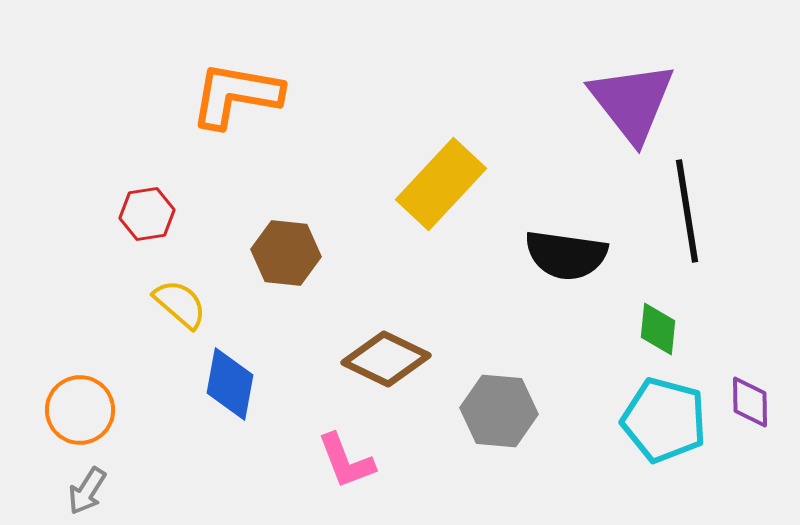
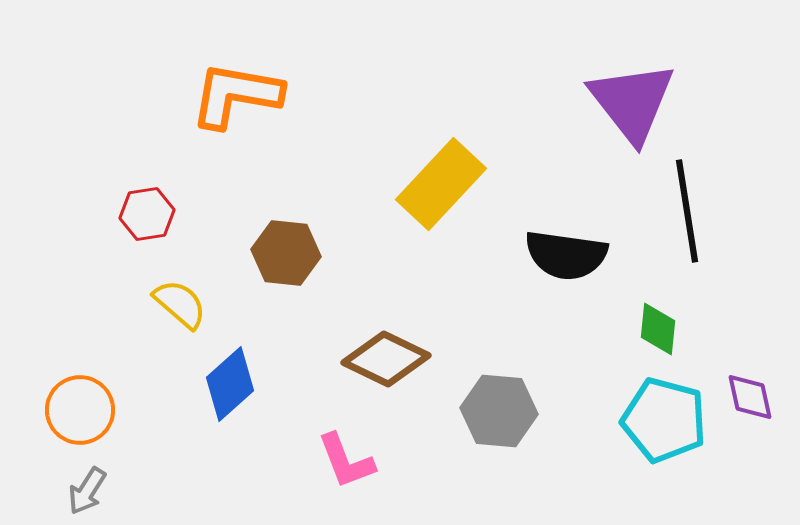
blue diamond: rotated 38 degrees clockwise
purple diamond: moved 5 px up; rotated 12 degrees counterclockwise
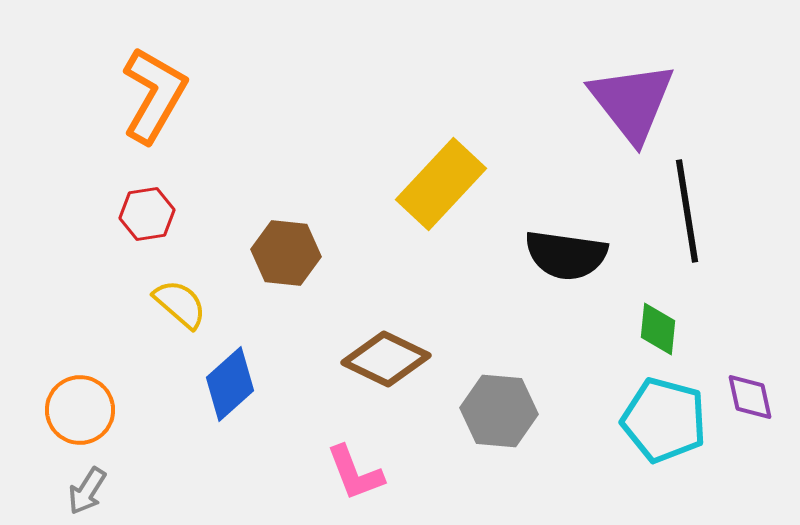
orange L-shape: moved 82 px left; rotated 110 degrees clockwise
pink L-shape: moved 9 px right, 12 px down
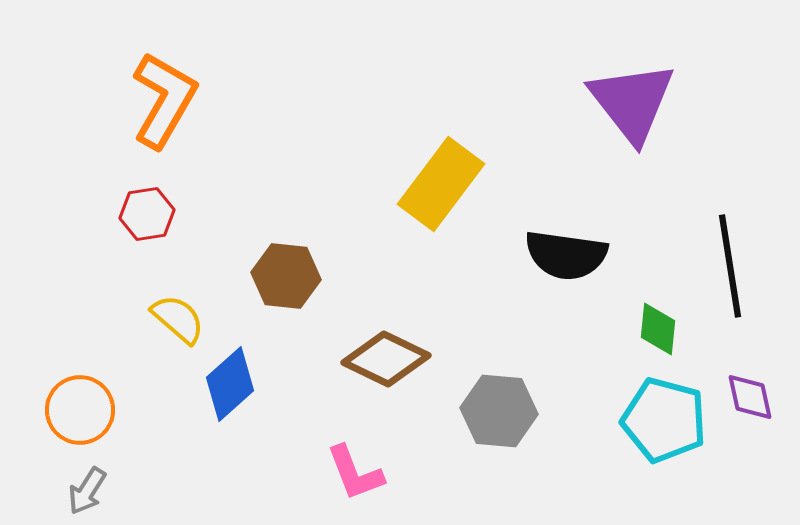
orange L-shape: moved 10 px right, 5 px down
yellow rectangle: rotated 6 degrees counterclockwise
black line: moved 43 px right, 55 px down
brown hexagon: moved 23 px down
yellow semicircle: moved 2 px left, 15 px down
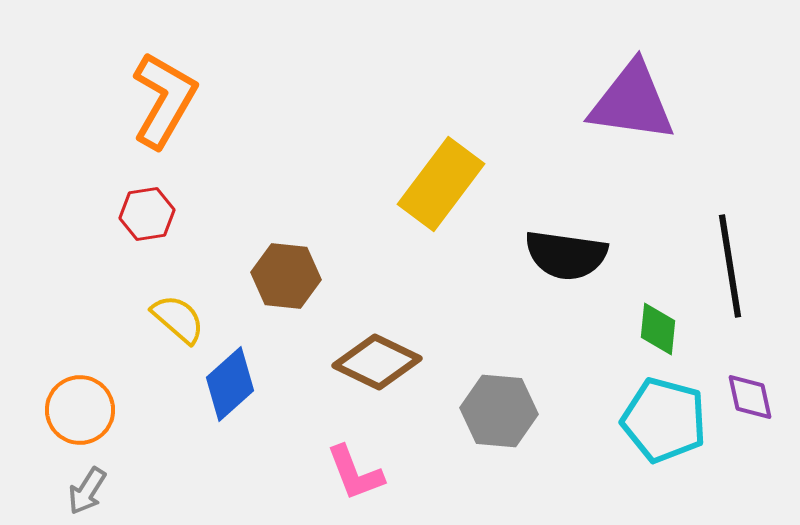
purple triangle: rotated 44 degrees counterclockwise
brown diamond: moved 9 px left, 3 px down
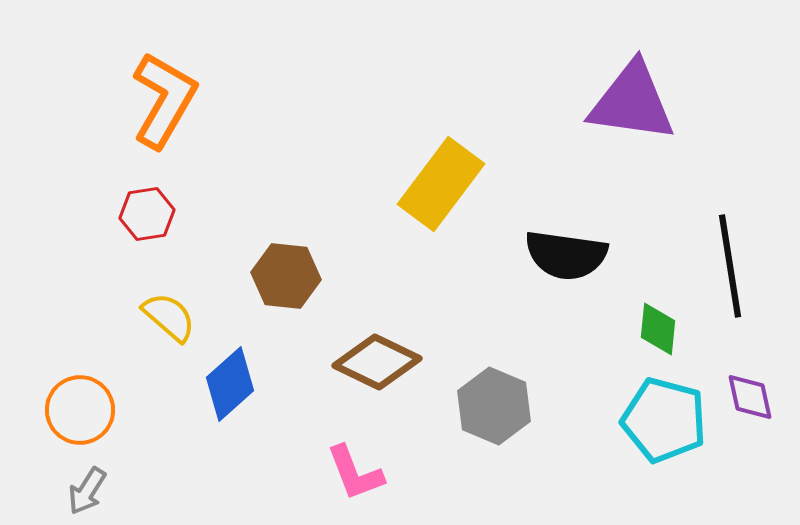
yellow semicircle: moved 9 px left, 2 px up
gray hexagon: moved 5 px left, 5 px up; rotated 18 degrees clockwise
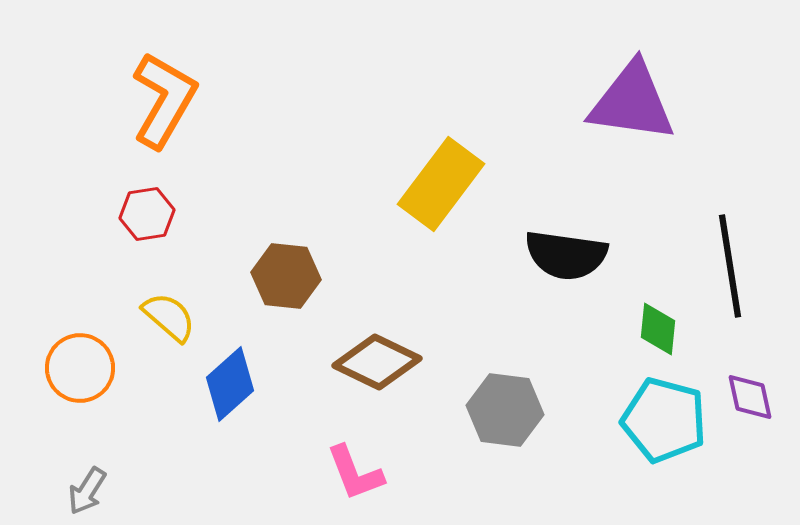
gray hexagon: moved 11 px right, 4 px down; rotated 16 degrees counterclockwise
orange circle: moved 42 px up
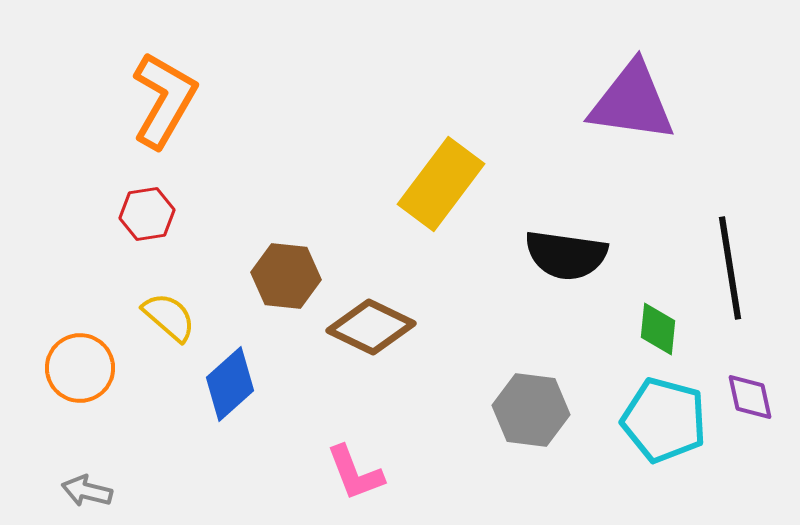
black line: moved 2 px down
brown diamond: moved 6 px left, 35 px up
gray hexagon: moved 26 px right
gray arrow: rotated 72 degrees clockwise
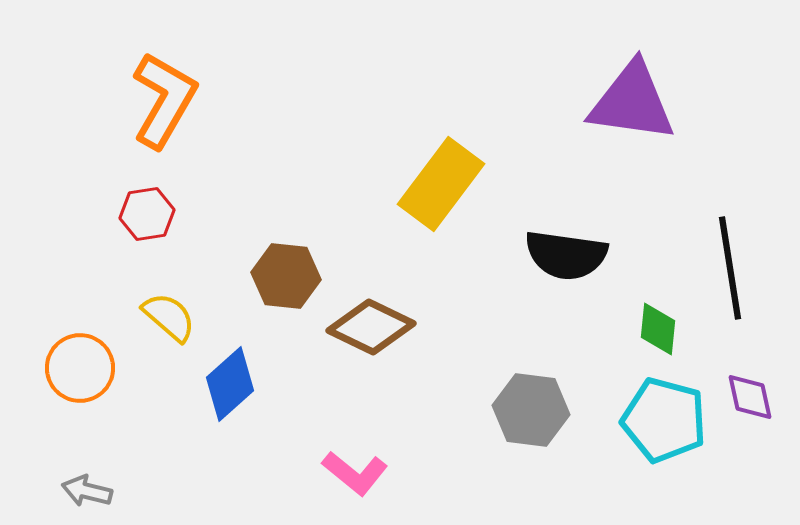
pink L-shape: rotated 30 degrees counterclockwise
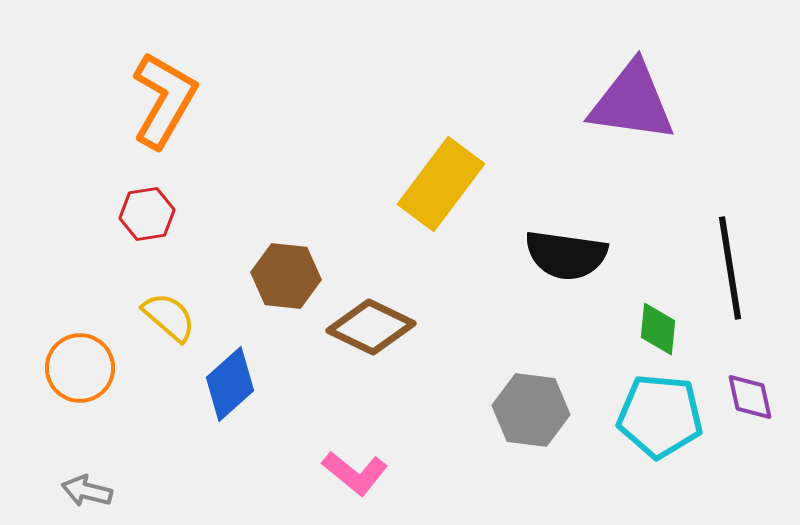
cyan pentagon: moved 4 px left, 4 px up; rotated 10 degrees counterclockwise
